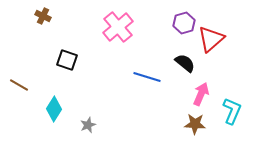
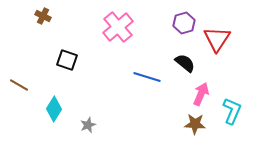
red triangle: moved 6 px right; rotated 16 degrees counterclockwise
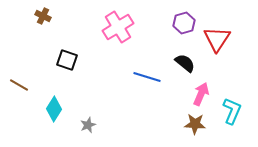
pink cross: rotated 8 degrees clockwise
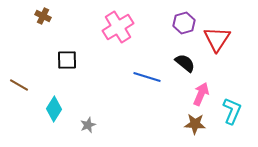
black square: rotated 20 degrees counterclockwise
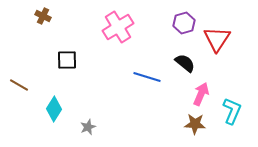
gray star: moved 2 px down
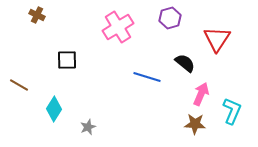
brown cross: moved 6 px left, 1 px up
purple hexagon: moved 14 px left, 5 px up
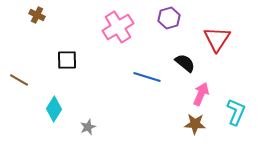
purple hexagon: moved 1 px left
brown line: moved 5 px up
cyan L-shape: moved 4 px right, 1 px down
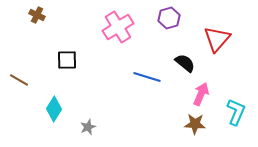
red triangle: rotated 8 degrees clockwise
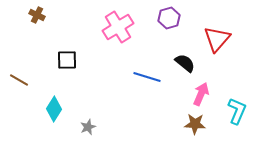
cyan L-shape: moved 1 px right, 1 px up
